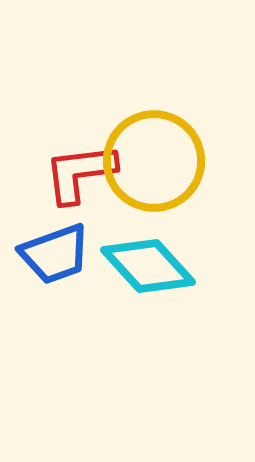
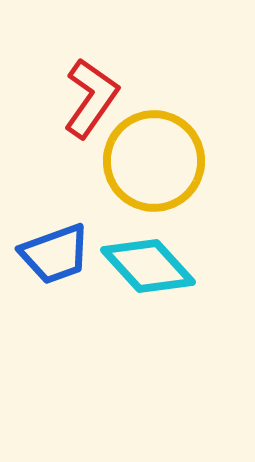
red L-shape: moved 11 px right, 75 px up; rotated 132 degrees clockwise
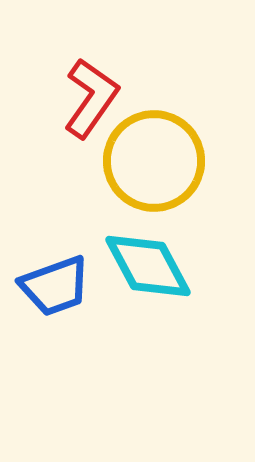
blue trapezoid: moved 32 px down
cyan diamond: rotated 14 degrees clockwise
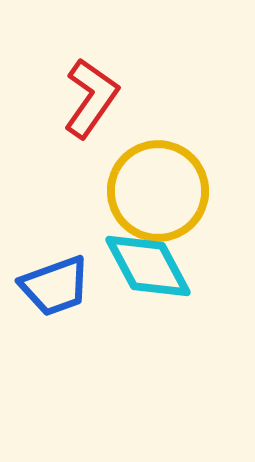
yellow circle: moved 4 px right, 30 px down
